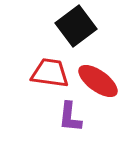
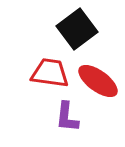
black square: moved 1 px right, 3 px down
purple L-shape: moved 3 px left
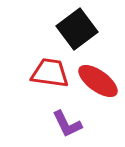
purple L-shape: moved 7 px down; rotated 32 degrees counterclockwise
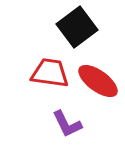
black square: moved 2 px up
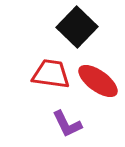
black square: rotated 9 degrees counterclockwise
red trapezoid: moved 1 px right, 1 px down
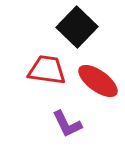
red trapezoid: moved 4 px left, 4 px up
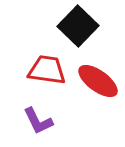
black square: moved 1 px right, 1 px up
purple L-shape: moved 29 px left, 3 px up
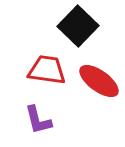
red ellipse: moved 1 px right
purple L-shape: moved 1 px up; rotated 12 degrees clockwise
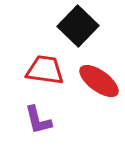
red trapezoid: moved 2 px left
